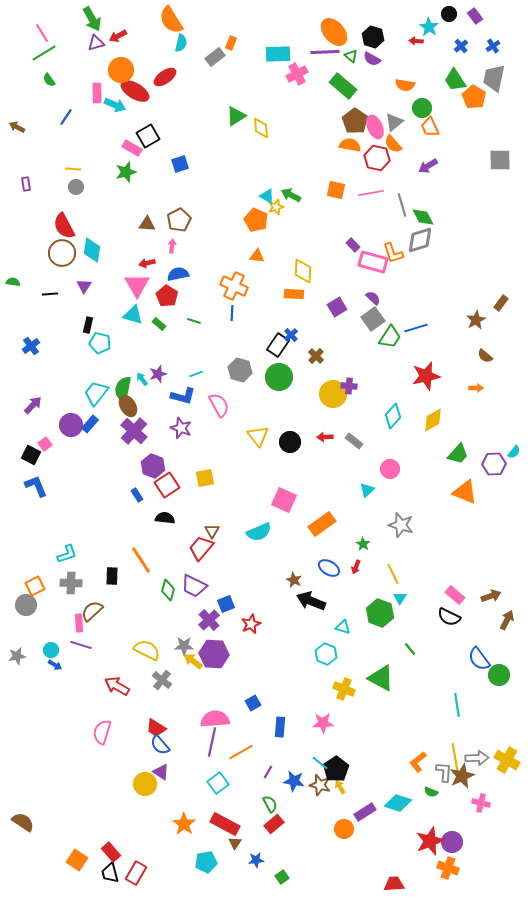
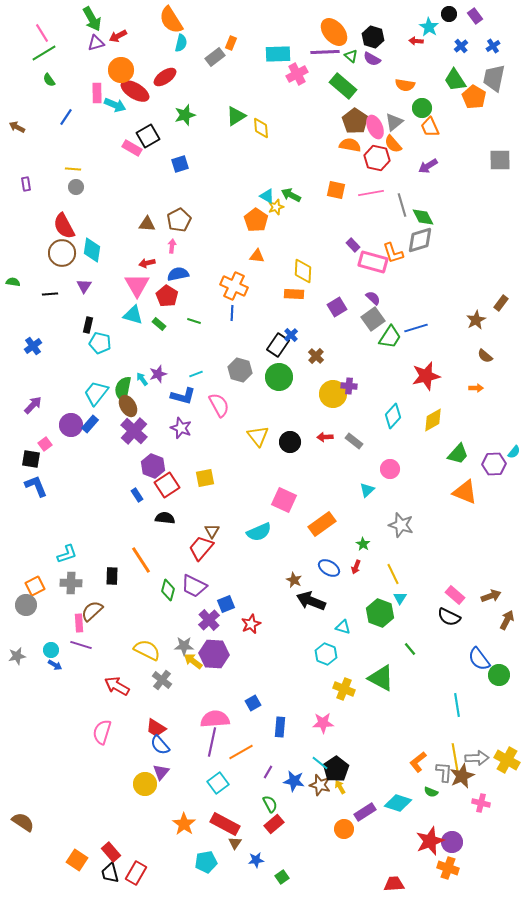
green star at (126, 172): moved 59 px right, 57 px up
orange pentagon at (256, 220): rotated 10 degrees clockwise
blue cross at (31, 346): moved 2 px right
black square at (31, 455): moved 4 px down; rotated 18 degrees counterclockwise
purple triangle at (161, 772): rotated 36 degrees clockwise
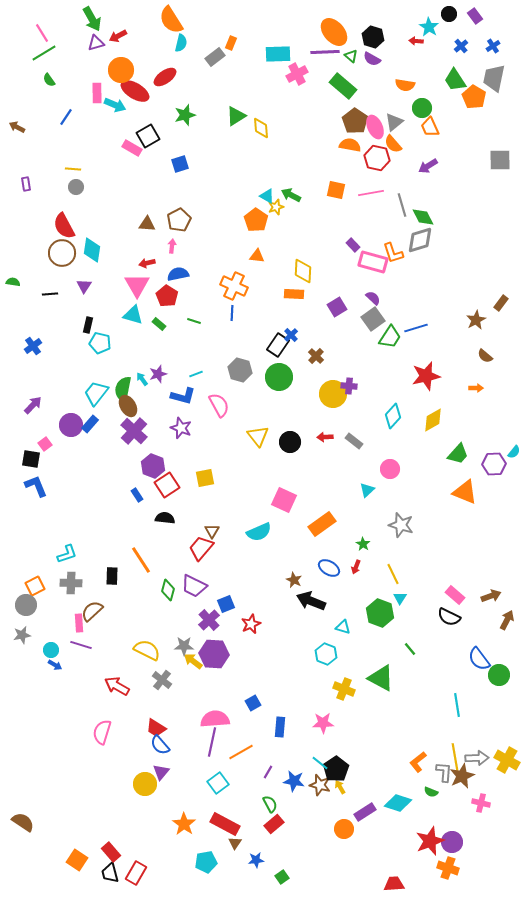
gray star at (17, 656): moved 5 px right, 21 px up
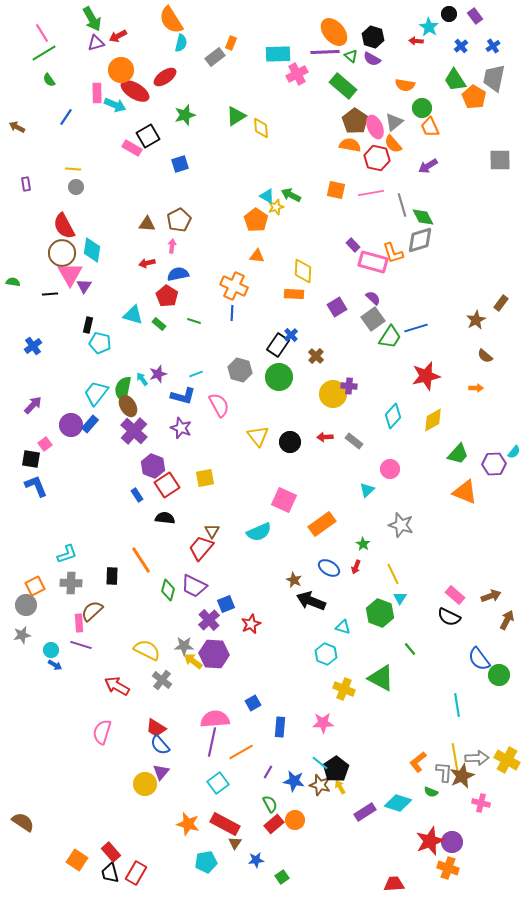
pink triangle at (137, 285): moved 67 px left, 11 px up
orange star at (184, 824): moved 4 px right; rotated 20 degrees counterclockwise
orange circle at (344, 829): moved 49 px left, 9 px up
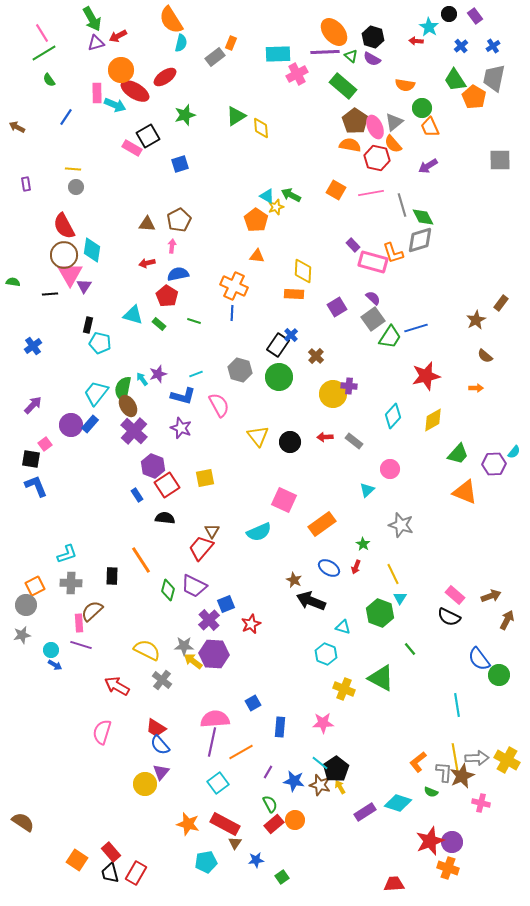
orange square at (336, 190): rotated 18 degrees clockwise
brown circle at (62, 253): moved 2 px right, 2 px down
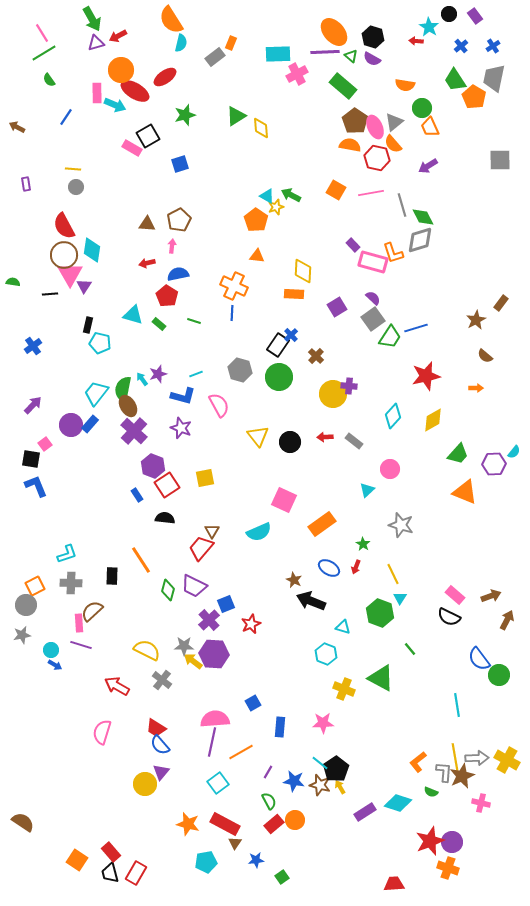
green semicircle at (270, 804): moved 1 px left, 3 px up
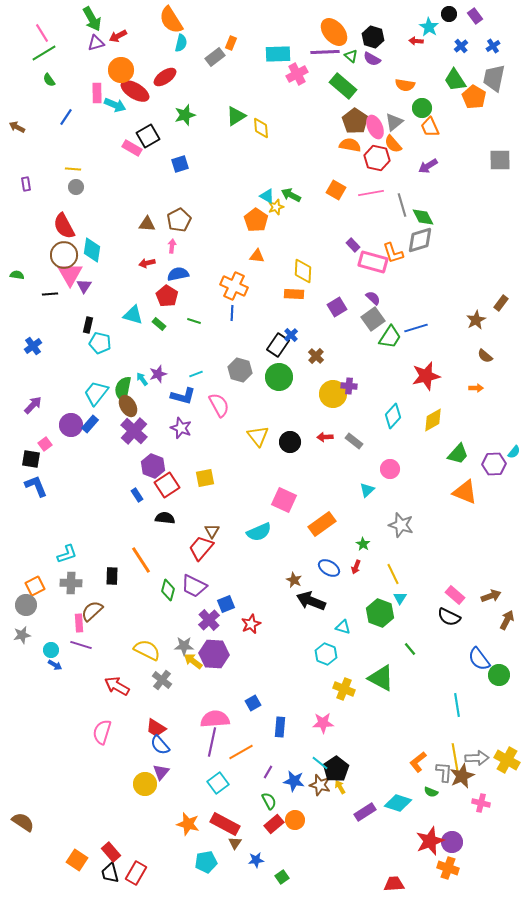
green semicircle at (13, 282): moved 4 px right, 7 px up
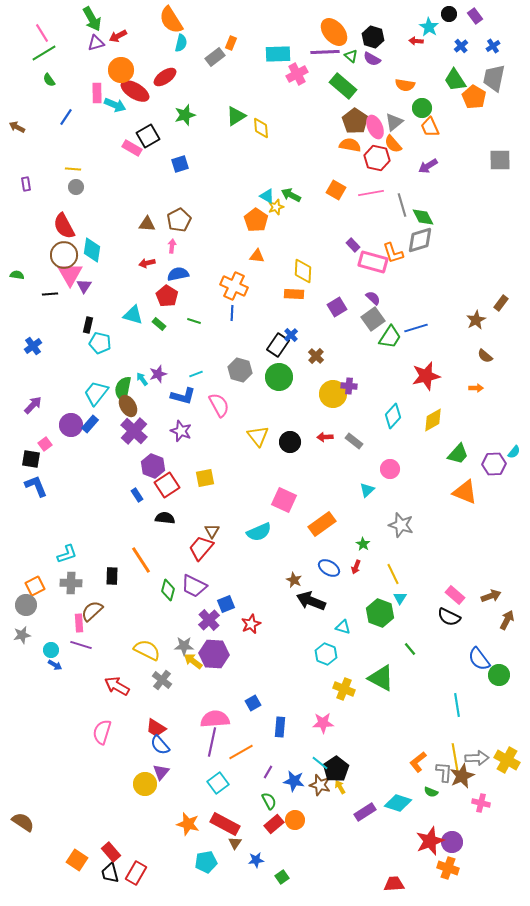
purple star at (181, 428): moved 3 px down
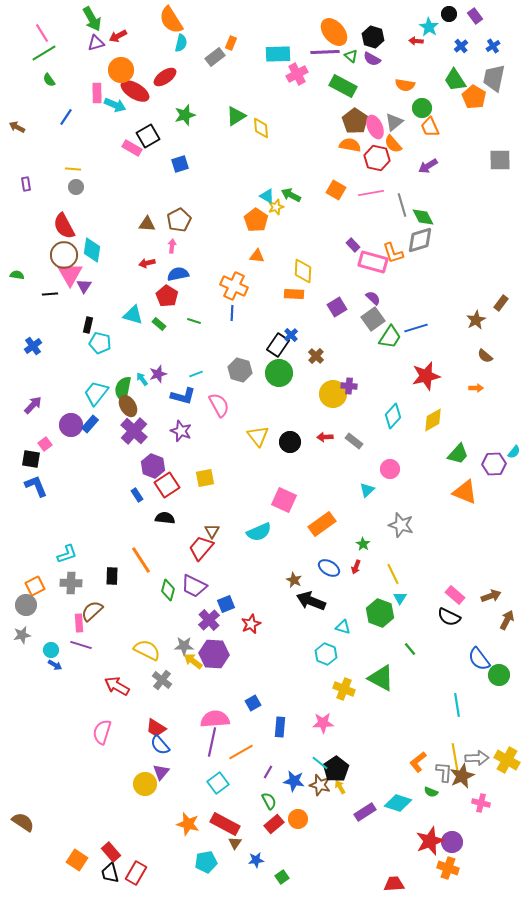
green rectangle at (343, 86): rotated 12 degrees counterclockwise
green circle at (279, 377): moved 4 px up
orange circle at (295, 820): moved 3 px right, 1 px up
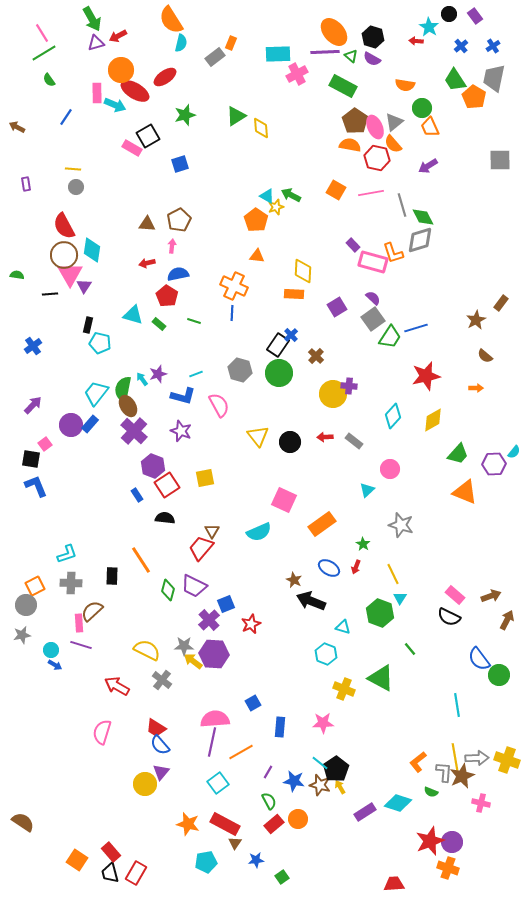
yellow cross at (507, 760): rotated 10 degrees counterclockwise
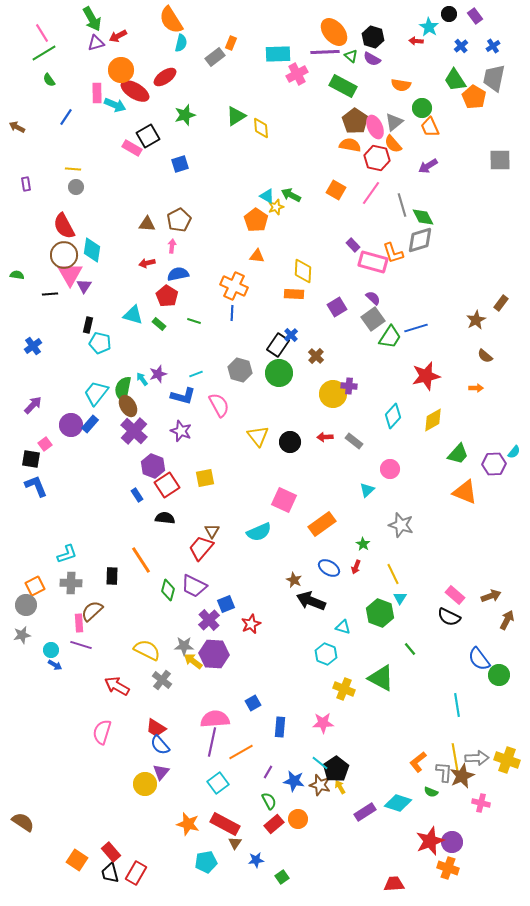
orange semicircle at (405, 85): moved 4 px left
pink line at (371, 193): rotated 45 degrees counterclockwise
